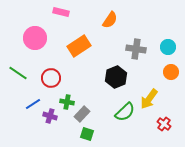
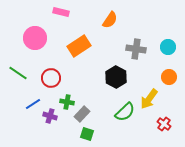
orange circle: moved 2 px left, 5 px down
black hexagon: rotated 10 degrees counterclockwise
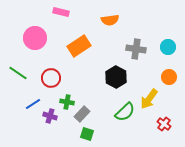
orange semicircle: rotated 48 degrees clockwise
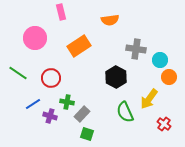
pink rectangle: rotated 63 degrees clockwise
cyan circle: moved 8 px left, 13 px down
green semicircle: rotated 110 degrees clockwise
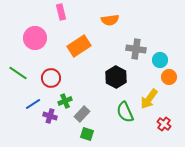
green cross: moved 2 px left, 1 px up; rotated 32 degrees counterclockwise
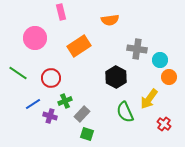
gray cross: moved 1 px right
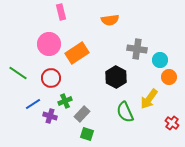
pink circle: moved 14 px right, 6 px down
orange rectangle: moved 2 px left, 7 px down
red cross: moved 8 px right, 1 px up
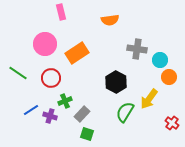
pink circle: moved 4 px left
black hexagon: moved 5 px down
blue line: moved 2 px left, 6 px down
green semicircle: rotated 55 degrees clockwise
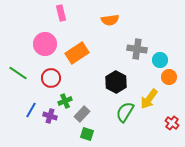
pink rectangle: moved 1 px down
blue line: rotated 28 degrees counterclockwise
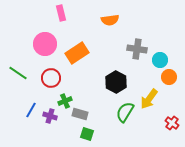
gray rectangle: moved 2 px left; rotated 63 degrees clockwise
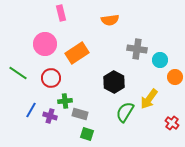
orange circle: moved 6 px right
black hexagon: moved 2 px left
green cross: rotated 16 degrees clockwise
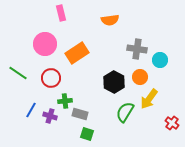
orange circle: moved 35 px left
